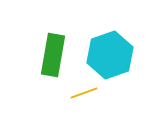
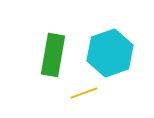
cyan hexagon: moved 2 px up
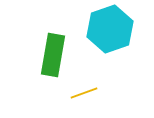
cyan hexagon: moved 24 px up
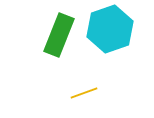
green rectangle: moved 6 px right, 20 px up; rotated 12 degrees clockwise
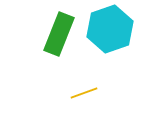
green rectangle: moved 1 px up
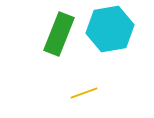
cyan hexagon: rotated 9 degrees clockwise
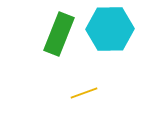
cyan hexagon: rotated 9 degrees clockwise
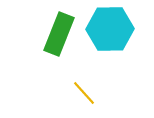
yellow line: rotated 68 degrees clockwise
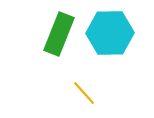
cyan hexagon: moved 4 px down
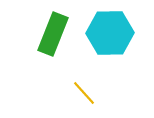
green rectangle: moved 6 px left
